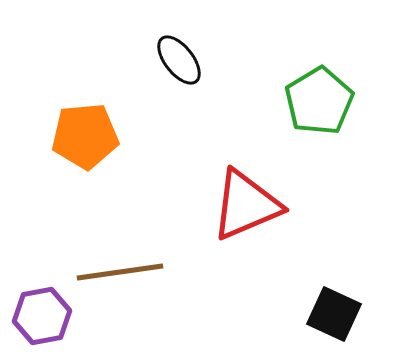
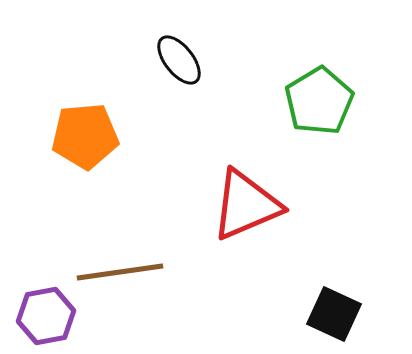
purple hexagon: moved 4 px right
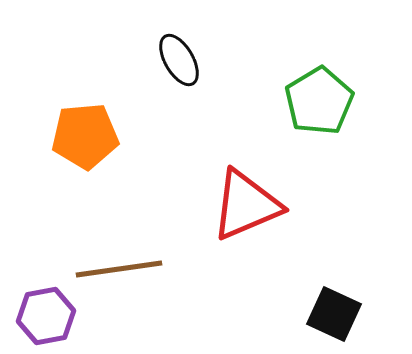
black ellipse: rotated 8 degrees clockwise
brown line: moved 1 px left, 3 px up
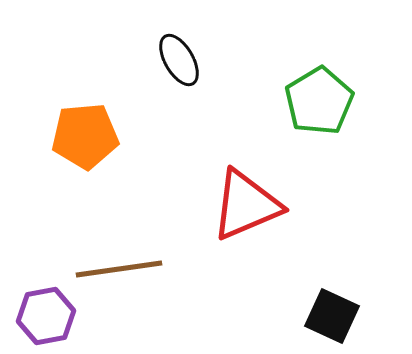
black square: moved 2 px left, 2 px down
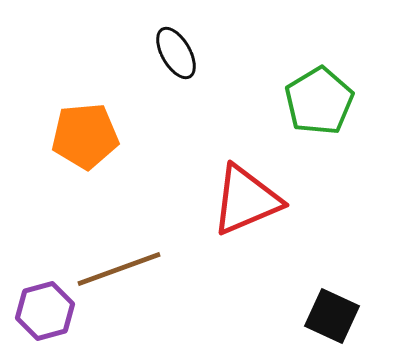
black ellipse: moved 3 px left, 7 px up
red triangle: moved 5 px up
brown line: rotated 12 degrees counterclockwise
purple hexagon: moved 1 px left, 5 px up; rotated 4 degrees counterclockwise
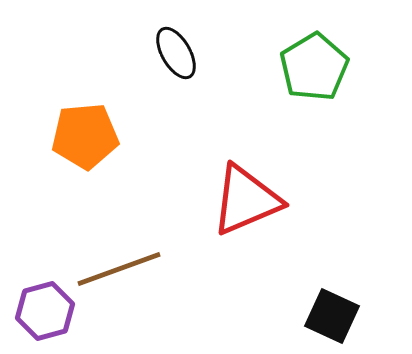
green pentagon: moved 5 px left, 34 px up
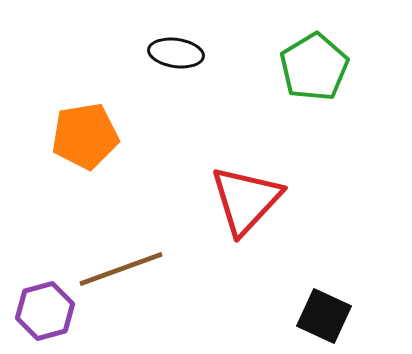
black ellipse: rotated 52 degrees counterclockwise
orange pentagon: rotated 4 degrees counterclockwise
red triangle: rotated 24 degrees counterclockwise
brown line: moved 2 px right
black square: moved 8 px left
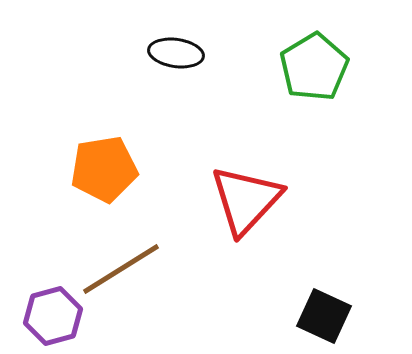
orange pentagon: moved 19 px right, 33 px down
brown line: rotated 12 degrees counterclockwise
purple hexagon: moved 8 px right, 5 px down
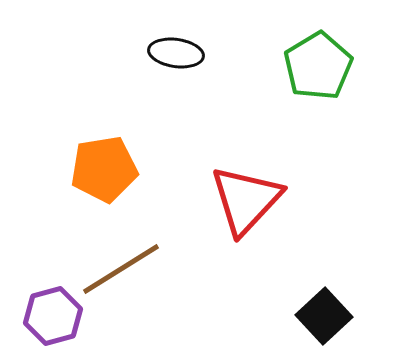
green pentagon: moved 4 px right, 1 px up
black square: rotated 22 degrees clockwise
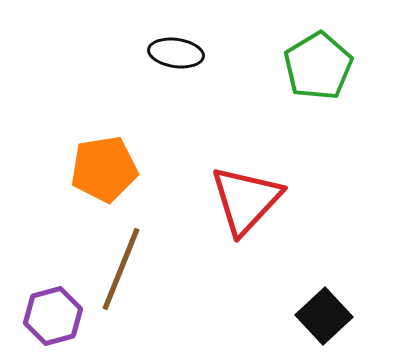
brown line: rotated 36 degrees counterclockwise
